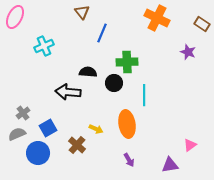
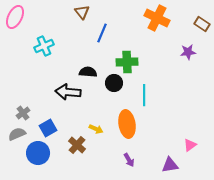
purple star: rotated 28 degrees counterclockwise
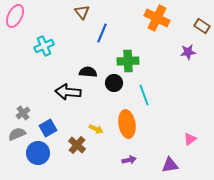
pink ellipse: moved 1 px up
brown rectangle: moved 2 px down
green cross: moved 1 px right, 1 px up
cyan line: rotated 20 degrees counterclockwise
pink triangle: moved 6 px up
purple arrow: rotated 72 degrees counterclockwise
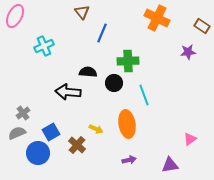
blue square: moved 3 px right, 4 px down
gray semicircle: moved 1 px up
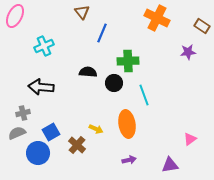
black arrow: moved 27 px left, 5 px up
gray cross: rotated 24 degrees clockwise
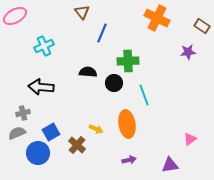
pink ellipse: rotated 35 degrees clockwise
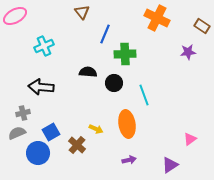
blue line: moved 3 px right, 1 px down
green cross: moved 3 px left, 7 px up
purple triangle: rotated 24 degrees counterclockwise
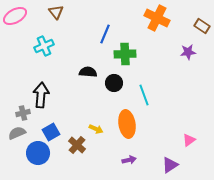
brown triangle: moved 26 px left
black arrow: moved 8 px down; rotated 90 degrees clockwise
pink triangle: moved 1 px left, 1 px down
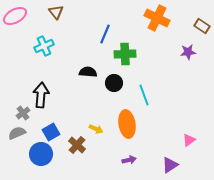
gray cross: rotated 24 degrees counterclockwise
blue circle: moved 3 px right, 1 px down
